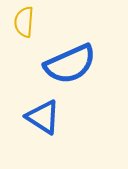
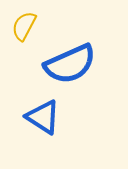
yellow semicircle: moved 4 px down; rotated 24 degrees clockwise
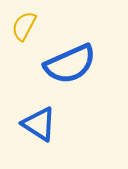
blue triangle: moved 4 px left, 7 px down
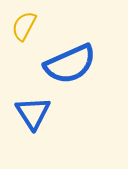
blue triangle: moved 6 px left, 11 px up; rotated 24 degrees clockwise
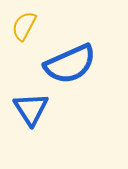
blue triangle: moved 2 px left, 4 px up
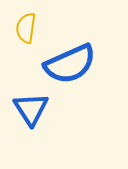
yellow semicircle: moved 2 px right, 2 px down; rotated 20 degrees counterclockwise
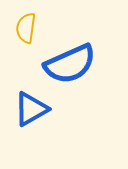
blue triangle: rotated 33 degrees clockwise
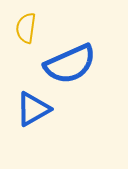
blue triangle: moved 2 px right
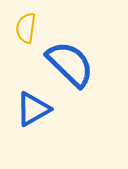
blue semicircle: rotated 112 degrees counterclockwise
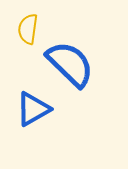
yellow semicircle: moved 2 px right, 1 px down
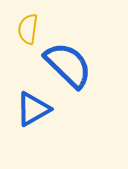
blue semicircle: moved 2 px left, 1 px down
